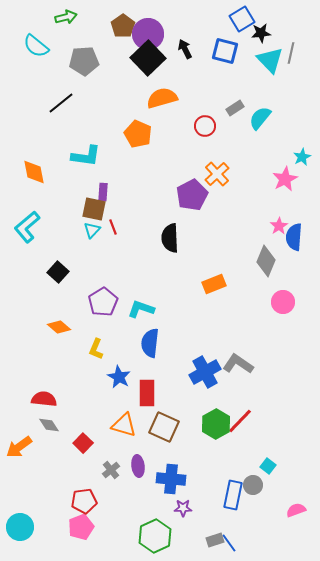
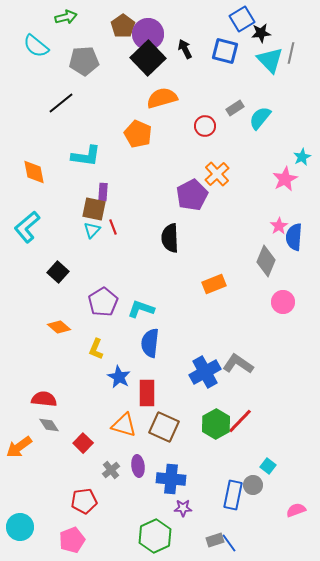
pink pentagon at (81, 527): moved 9 px left, 13 px down
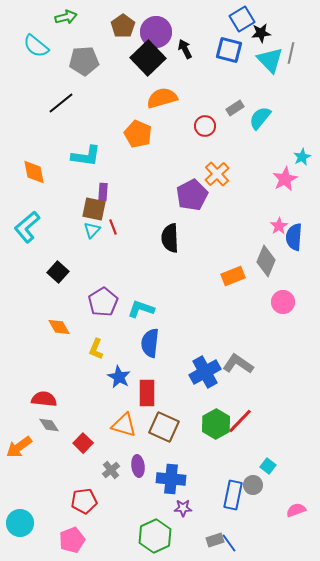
purple circle at (148, 34): moved 8 px right, 2 px up
blue square at (225, 51): moved 4 px right, 1 px up
orange rectangle at (214, 284): moved 19 px right, 8 px up
orange diamond at (59, 327): rotated 20 degrees clockwise
cyan circle at (20, 527): moved 4 px up
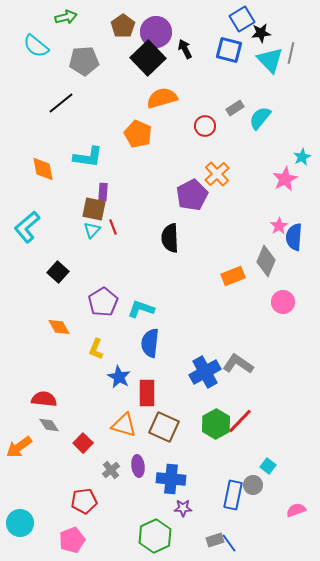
cyan L-shape at (86, 156): moved 2 px right, 1 px down
orange diamond at (34, 172): moved 9 px right, 3 px up
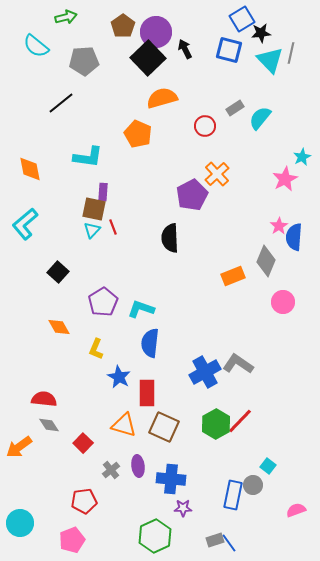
orange diamond at (43, 169): moved 13 px left
cyan L-shape at (27, 227): moved 2 px left, 3 px up
